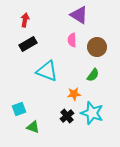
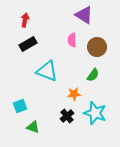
purple triangle: moved 5 px right
cyan square: moved 1 px right, 3 px up
cyan star: moved 3 px right
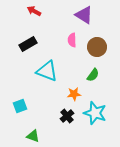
red arrow: moved 9 px right, 9 px up; rotated 72 degrees counterclockwise
green triangle: moved 9 px down
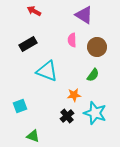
orange star: moved 1 px down
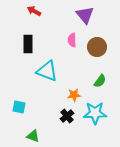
purple triangle: moved 1 px right; rotated 18 degrees clockwise
black rectangle: rotated 60 degrees counterclockwise
green semicircle: moved 7 px right, 6 px down
cyan square: moved 1 px left, 1 px down; rotated 32 degrees clockwise
cyan star: rotated 20 degrees counterclockwise
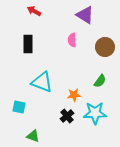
purple triangle: rotated 18 degrees counterclockwise
brown circle: moved 8 px right
cyan triangle: moved 5 px left, 11 px down
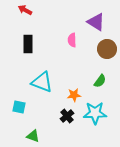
red arrow: moved 9 px left, 1 px up
purple triangle: moved 11 px right, 7 px down
brown circle: moved 2 px right, 2 px down
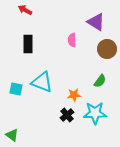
cyan square: moved 3 px left, 18 px up
black cross: moved 1 px up
green triangle: moved 21 px left, 1 px up; rotated 16 degrees clockwise
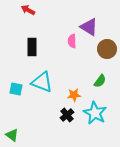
red arrow: moved 3 px right
purple triangle: moved 7 px left, 5 px down
pink semicircle: moved 1 px down
black rectangle: moved 4 px right, 3 px down
cyan star: rotated 30 degrees clockwise
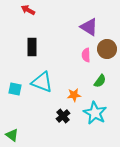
pink semicircle: moved 14 px right, 14 px down
cyan square: moved 1 px left
black cross: moved 4 px left, 1 px down
